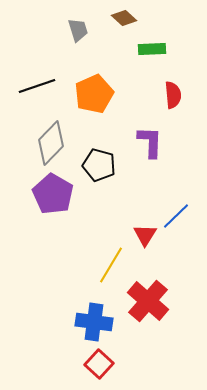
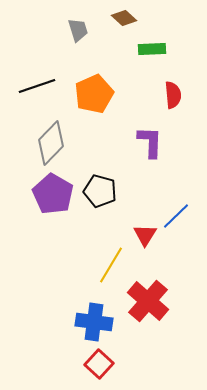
black pentagon: moved 1 px right, 26 px down
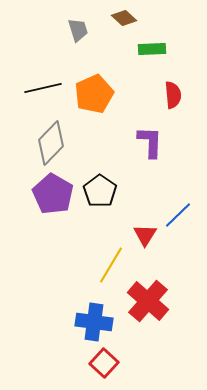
black line: moved 6 px right, 2 px down; rotated 6 degrees clockwise
black pentagon: rotated 20 degrees clockwise
blue line: moved 2 px right, 1 px up
red square: moved 5 px right, 1 px up
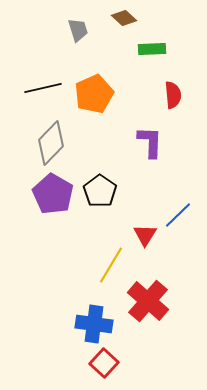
blue cross: moved 2 px down
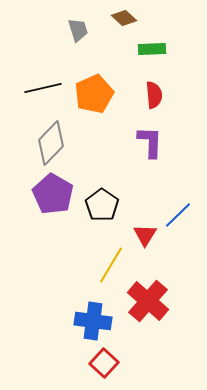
red semicircle: moved 19 px left
black pentagon: moved 2 px right, 14 px down
blue cross: moved 1 px left, 3 px up
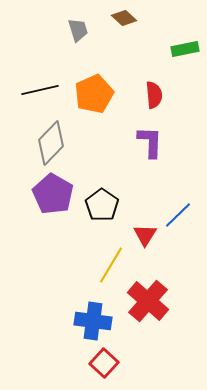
green rectangle: moved 33 px right; rotated 8 degrees counterclockwise
black line: moved 3 px left, 2 px down
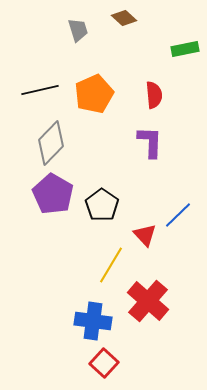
red triangle: rotated 15 degrees counterclockwise
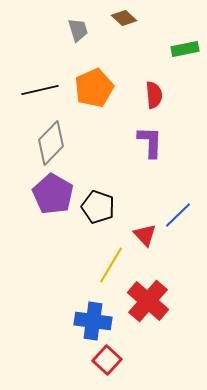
orange pentagon: moved 6 px up
black pentagon: moved 4 px left, 2 px down; rotated 16 degrees counterclockwise
red square: moved 3 px right, 3 px up
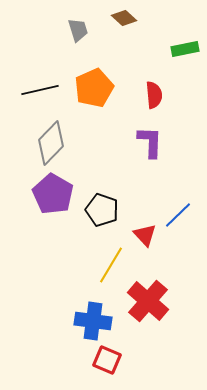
black pentagon: moved 4 px right, 3 px down
red square: rotated 20 degrees counterclockwise
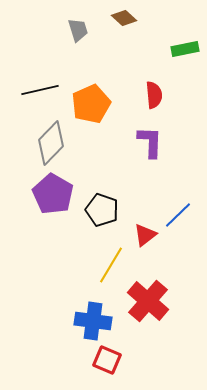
orange pentagon: moved 3 px left, 16 px down
red triangle: rotated 35 degrees clockwise
